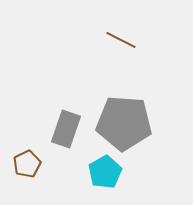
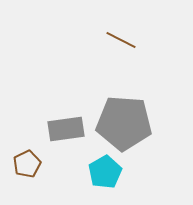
gray rectangle: rotated 63 degrees clockwise
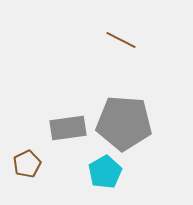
gray rectangle: moved 2 px right, 1 px up
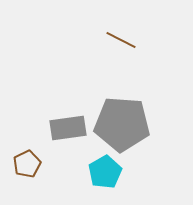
gray pentagon: moved 2 px left, 1 px down
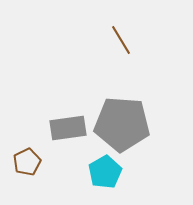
brown line: rotated 32 degrees clockwise
brown pentagon: moved 2 px up
